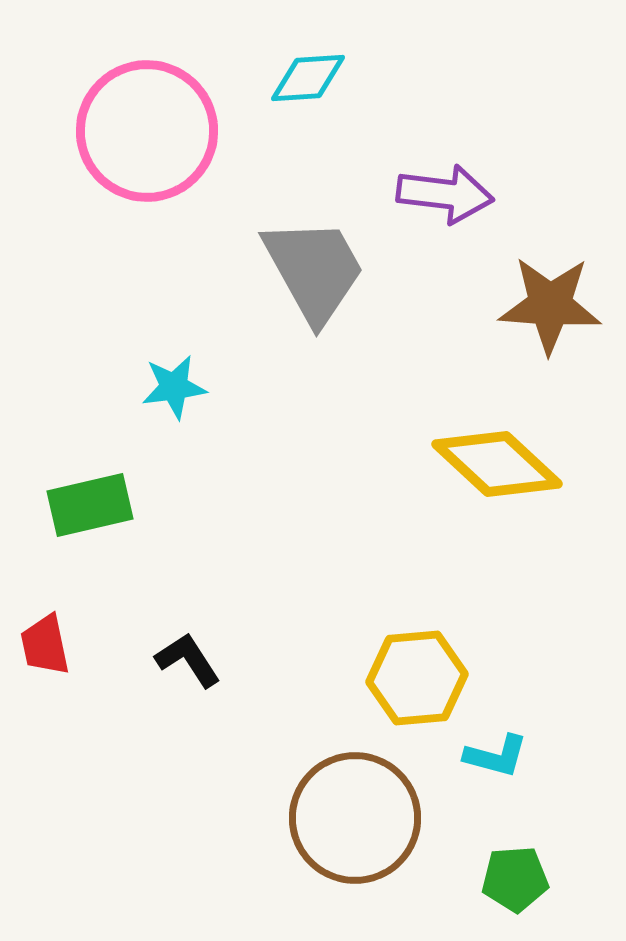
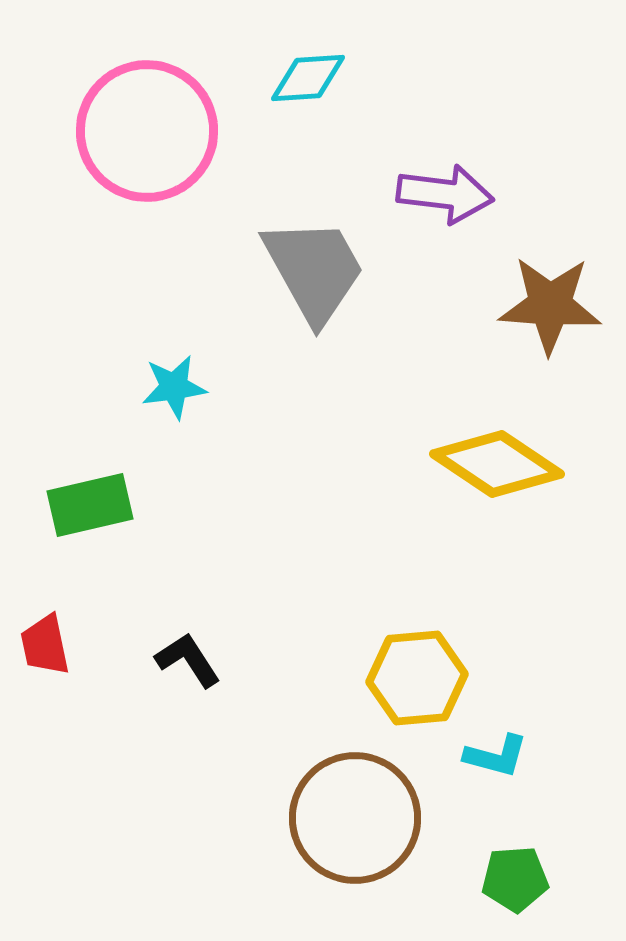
yellow diamond: rotated 9 degrees counterclockwise
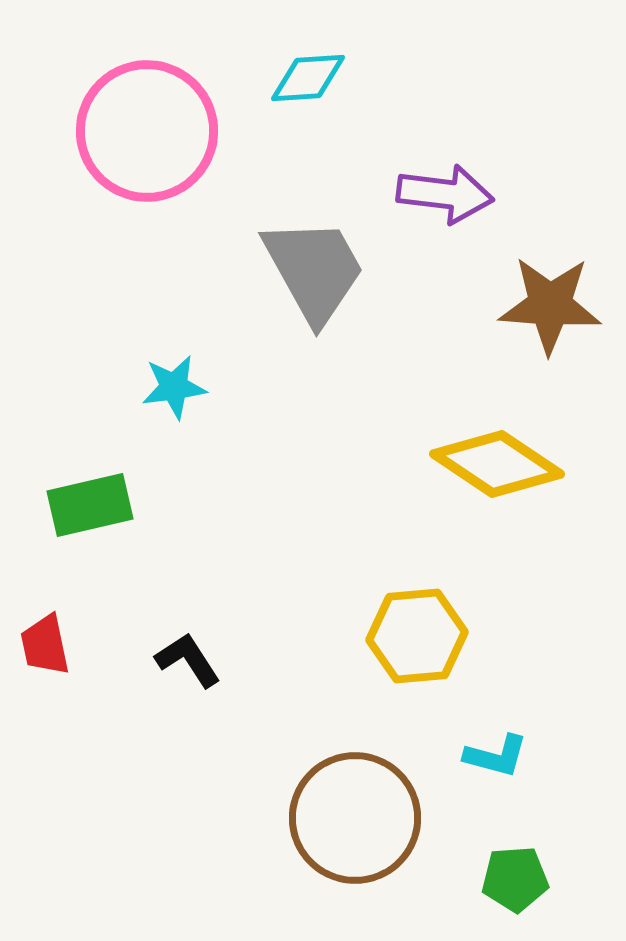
yellow hexagon: moved 42 px up
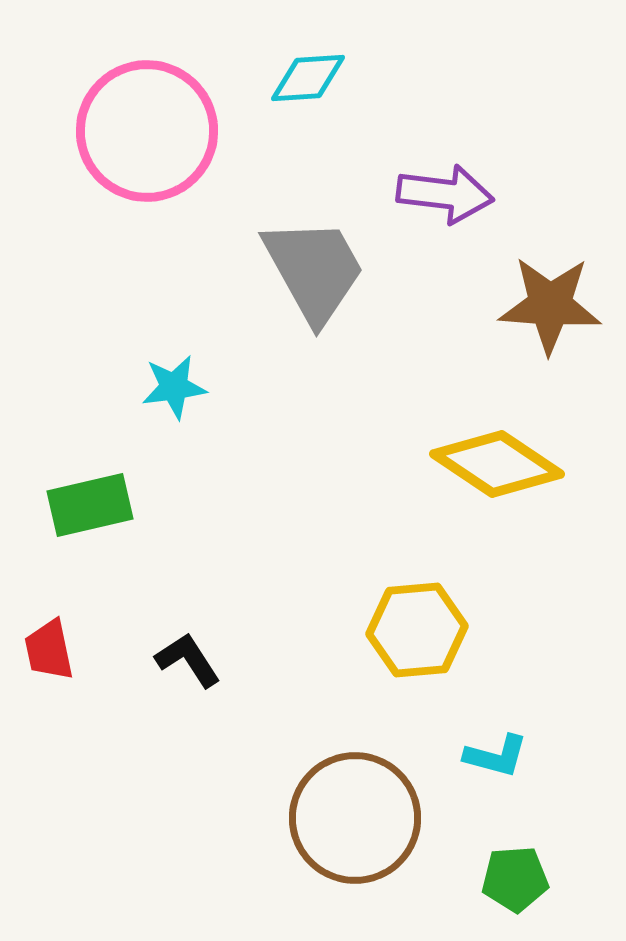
yellow hexagon: moved 6 px up
red trapezoid: moved 4 px right, 5 px down
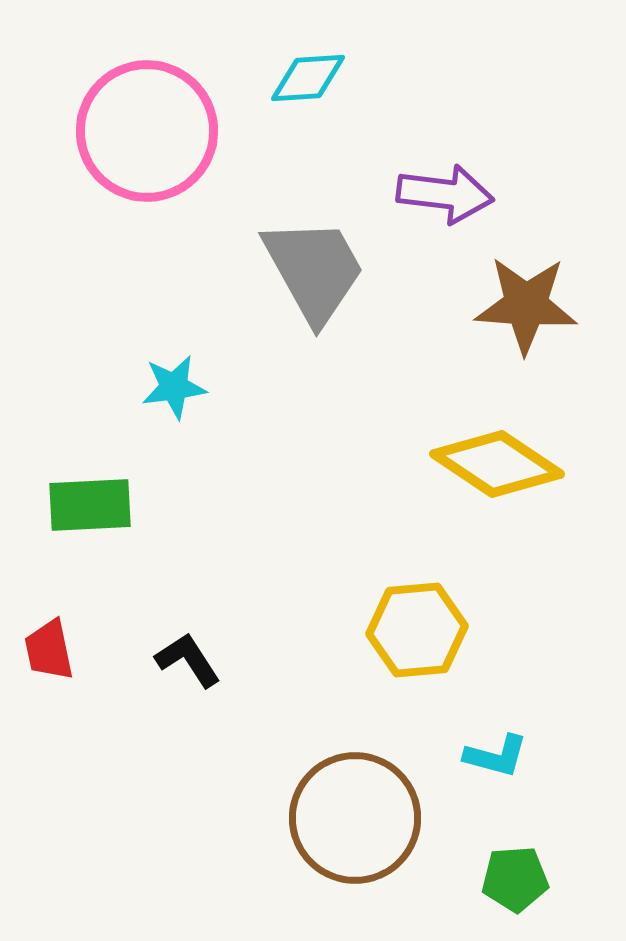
brown star: moved 24 px left
green rectangle: rotated 10 degrees clockwise
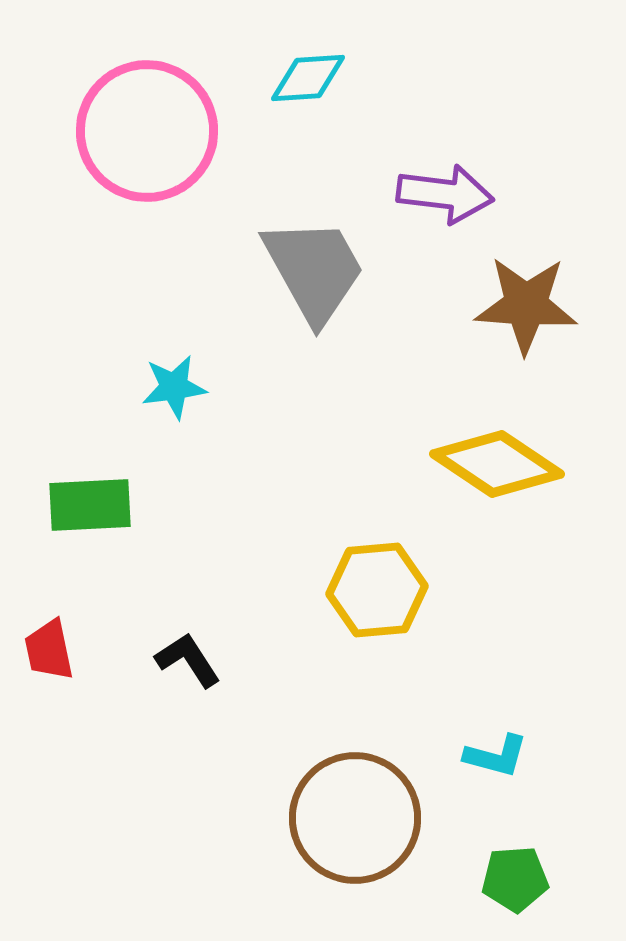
yellow hexagon: moved 40 px left, 40 px up
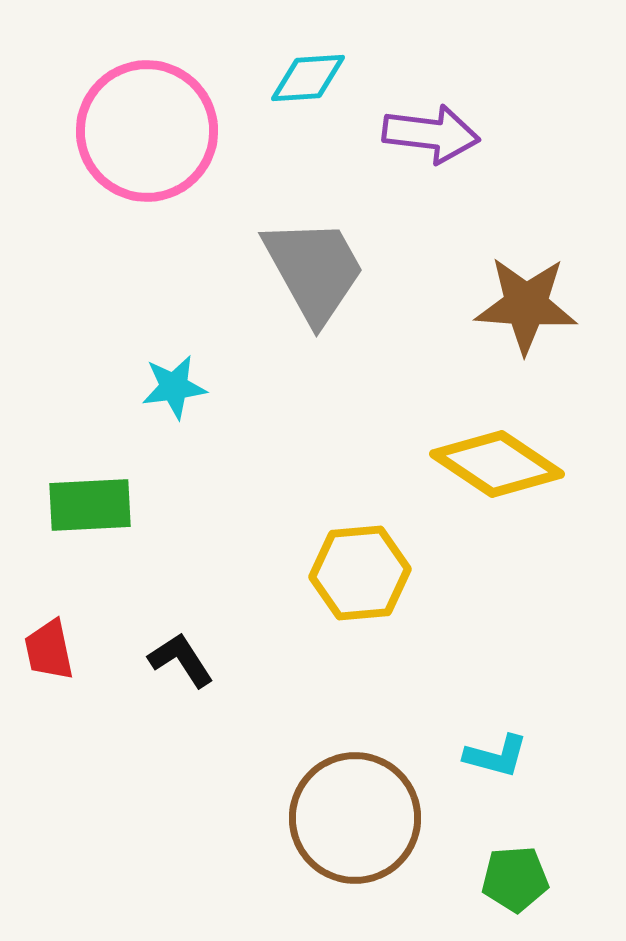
purple arrow: moved 14 px left, 60 px up
yellow hexagon: moved 17 px left, 17 px up
black L-shape: moved 7 px left
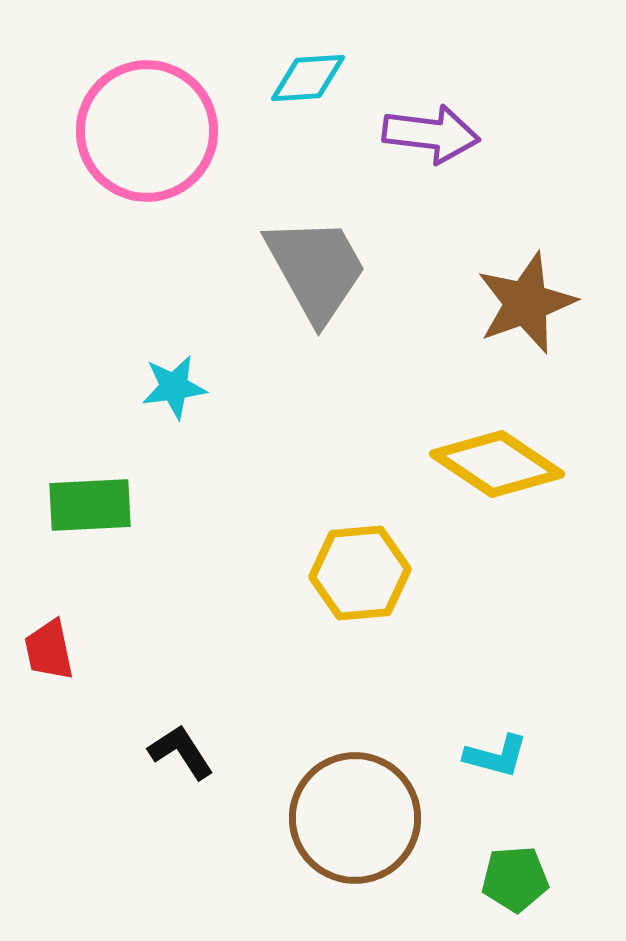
gray trapezoid: moved 2 px right, 1 px up
brown star: moved 2 px up; rotated 24 degrees counterclockwise
black L-shape: moved 92 px down
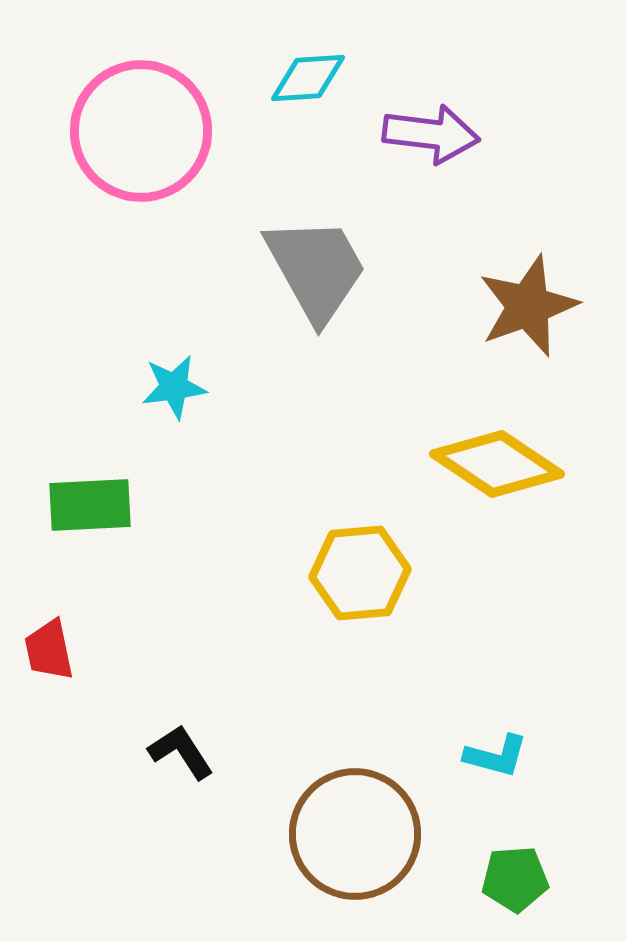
pink circle: moved 6 px left
brown star: moved 2 px right, 3 px down
brown circle: moved 16 px down
